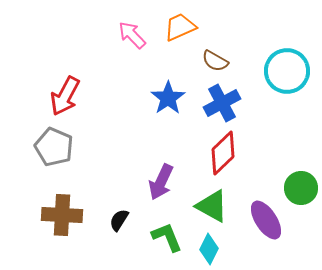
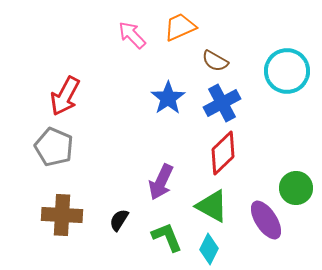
green circle: moved 5 px left
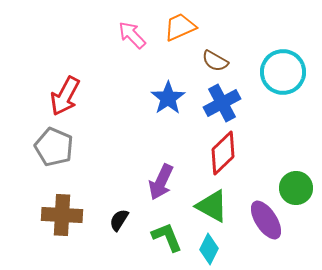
cyan circle: moved 4 px left, 1 px down
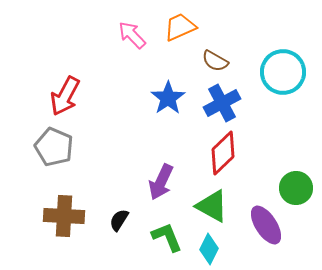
brown cross: moved 2 px right, 1 px down
purple ellipse: moved 5 px down
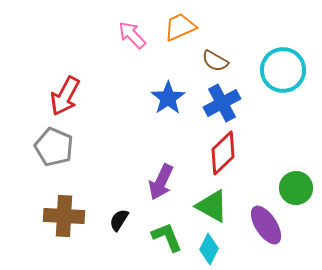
cyan circle: moved 2 px up
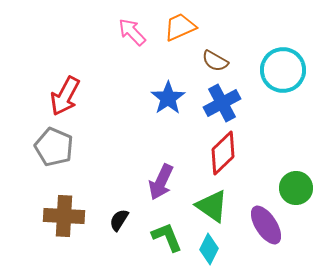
pink arrow: moved 3 px up
green triangle: rotated 6 degrees clockwise
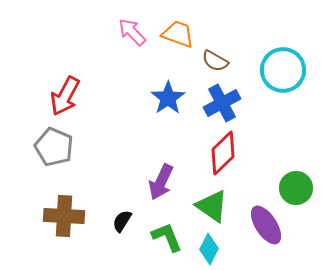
orange trapezoid: moved 2 px left, 7 px down; rotated 44 degrees clockwise
black semicircle: moved 3 px right, 1 px down
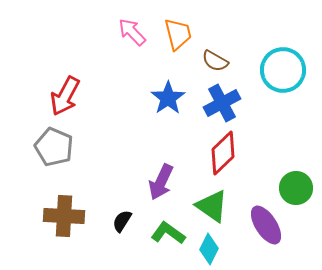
orange trapezoid: rotated 56 degrees clockwise
green L-shape: moved 1 px right, 4 px up; rotated 32 degrees counterclockwise
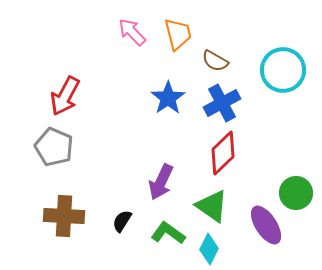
green circle: moved 5 px down
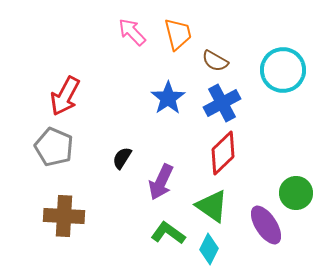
black semicircle: moved 63 px up
